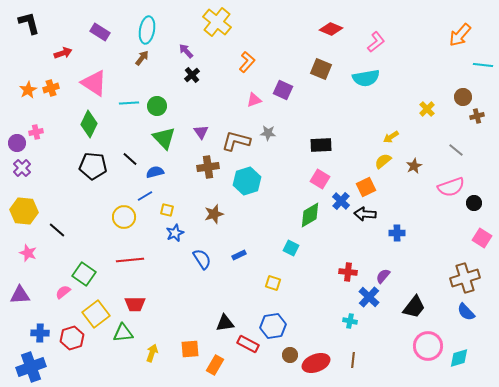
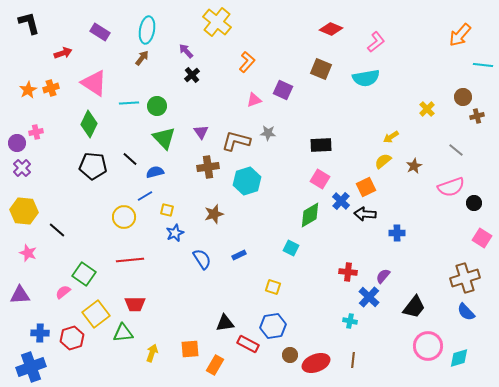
yellow square at (273, 283): moved 4 px down
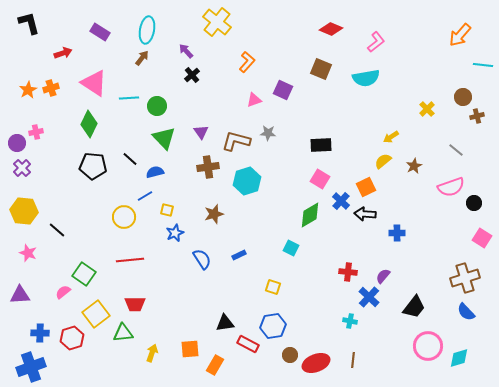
cyan line at (129, 103): moved 5 px up
